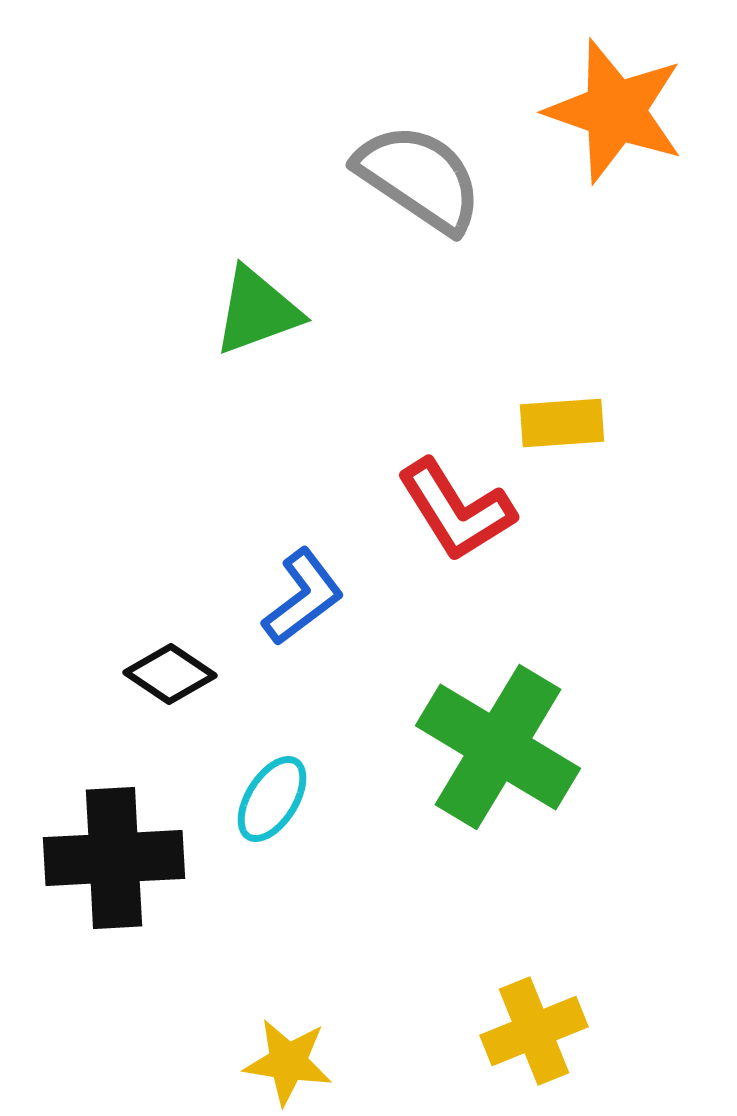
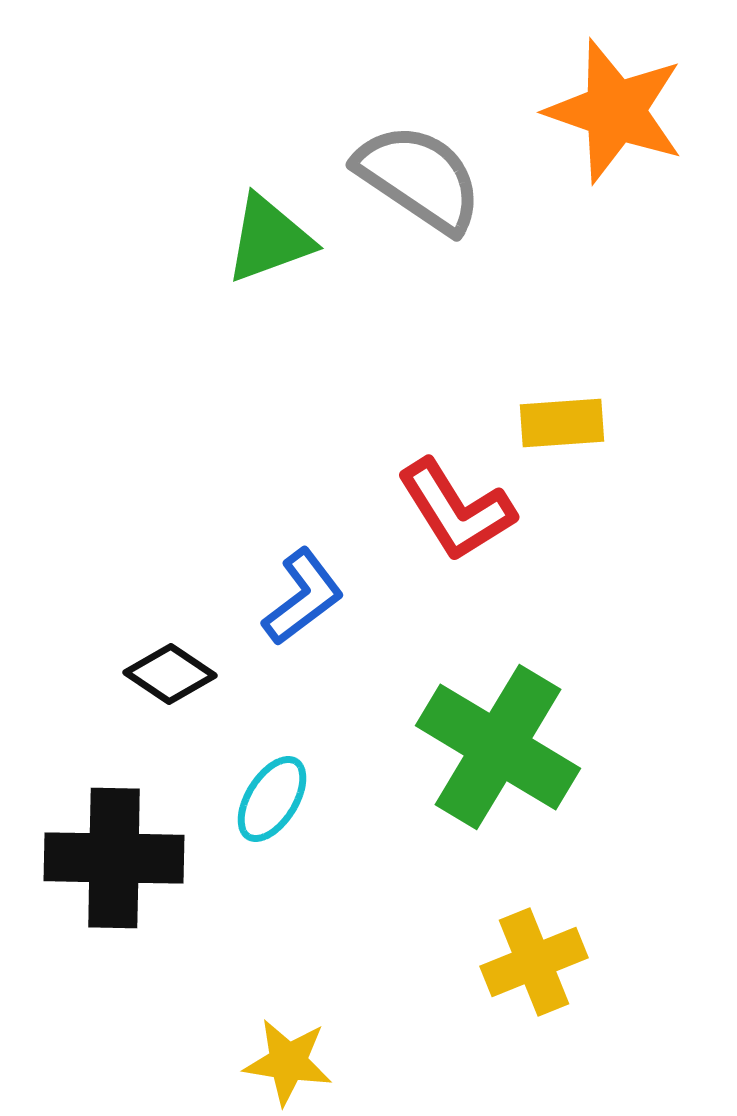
green triangle: moved 12 px right, 72 px up
black cross: rotated 4 degrees clockwise
yellow cross: moved 69 px up
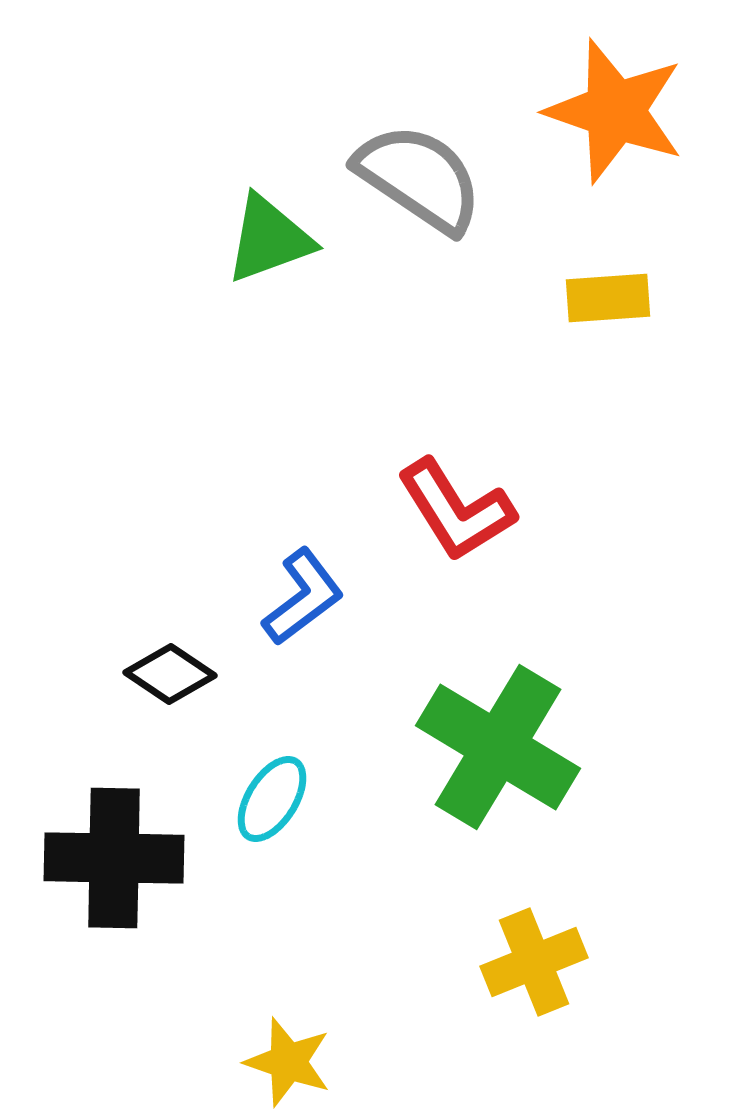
yellow rectangle: moved 46 px right, 125 px up
yellow star: rotated 10 degrees clockwise
